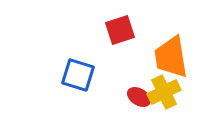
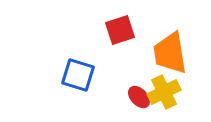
orange trapezoid: moved 1 px left, 4 px up
red ellipse: rotated 15 degrees clockwise
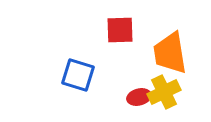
red square: rotated 16 degrees clockwise
red ellipse: rotated 60 degrees counterclockwise
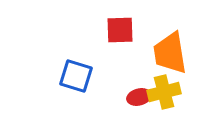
blue square: moved 2 px left, 1 px down
yellow cross: rotated 12 degrees clockwise
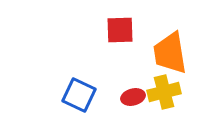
blue square: moved 3 px right, 19 px down; rotated 8 degrees clockwise
red ellipse: moved 6 px left
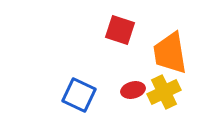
red square: rotated 20 degrees clockwise
yellow cross: rotated 12 degrees counterclockwise
red ellipse: moved 7 px up
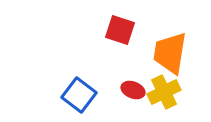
orange trapezoid: rotated 18 degrees clockwise
red ellipse: rotated 35 degrees clockwise
blue square: rotated 12 degrees clockwise
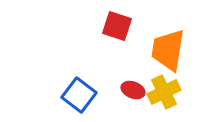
red square: moved 3 px left, 4 px up
orange trapezoid: moved 2 px left, 3 px up
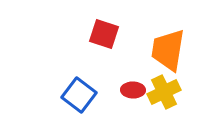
red square: moved 13 px left, 8 px down
red ellipse: rotated 20 degrees counterclockwise
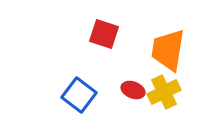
red ellipse: rotated 20 degrees clockwise
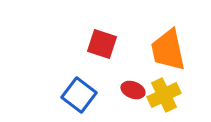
red square: moved 2 px left, 10 px down
orange trapezoid: rotated 21 degrees counterclockwise
yellow cross: moved 3 px down
